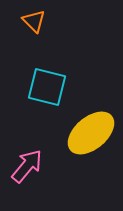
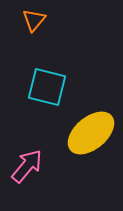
orange triangle: moved 1 px up; rotated 25 degrees clockwise
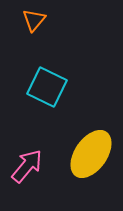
cyan square: rotated 12 degrees clockwise
yellow ellipse: moved 21 px down; rotated 15 degrees counterclockwise
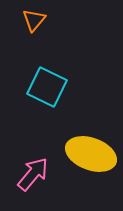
yellow ellipse: rotated 75 degrees clockwise
pink arrow: moved 6 px right, 8 px down
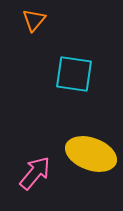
cyan square: moved 27 px right, 13 px up; rotated 18 degrees counterclockwise
pink arrow: moved 2 px right, 1 px up
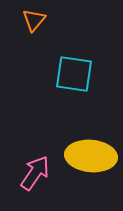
yellow ellipse: moved 2 px down; rotated 15 degrees counterclockwise
pink arrow: rotated 6 degrees counterclockwise
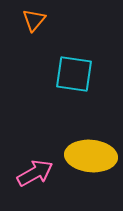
pink arrow: rotated 27 degrees clockwise
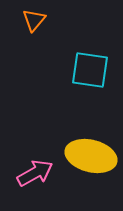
cyan square: moved 16 px right, 4 px up
yellow ellipse: rotated 9 degrees clockwise
